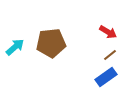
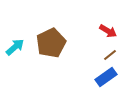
red arrow: moved 1 px up
brown pentagon: rotated 20 degrees counterclockwise
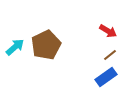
brown pentagon: moved 5 px left, 2 px down
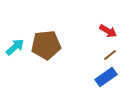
brown pentagon: rotated 20 degrees clockwise
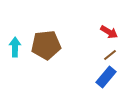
red arrow: moved 1 px right, 1 px down
cyan arrow: rotated 48 degrees counterclockwise
blue rectangle: rotated 15 degrees counterclockwise
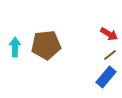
red arrow: moved 2 px down
